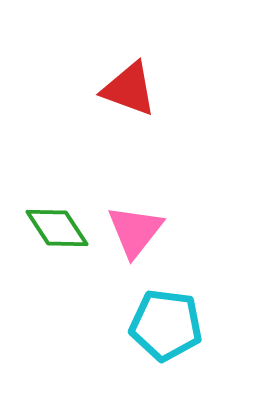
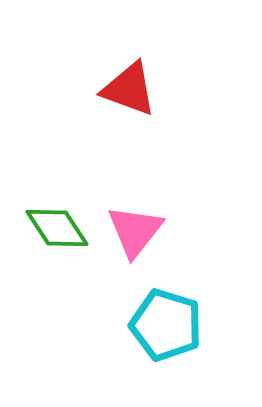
cyan pentagon: rotated 10 degrees clockwise
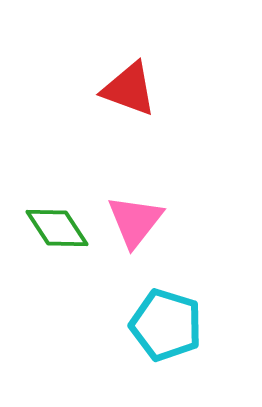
pink triangle: moved 10 px up
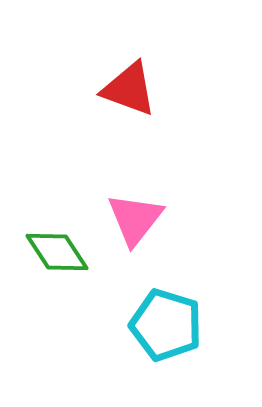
pink triangle: moved 2 px up
green diamond: moved 24 px down
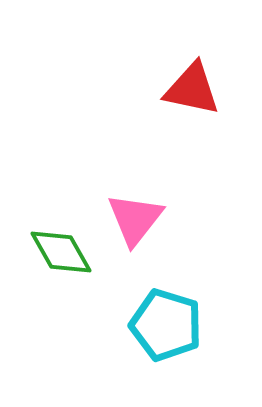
red triangle: moved 63 px right; rotated 8 degrees counterclockwise
green diamond: moved 4 px right; rotated 4 degrees clockwise
